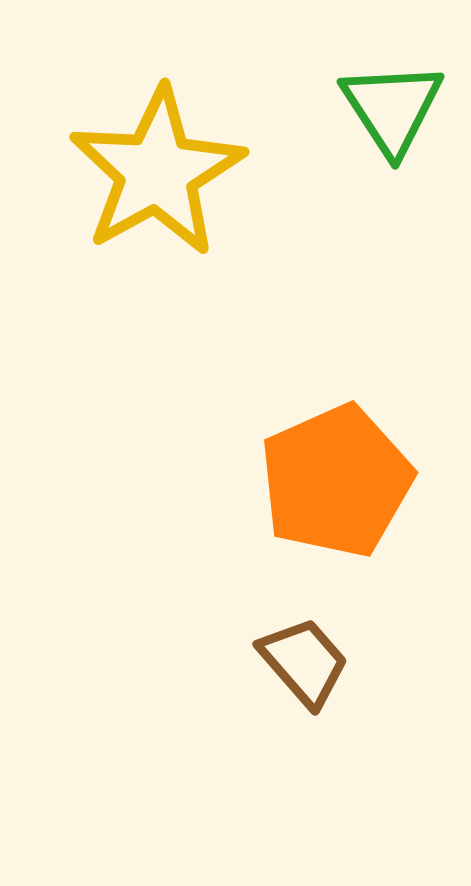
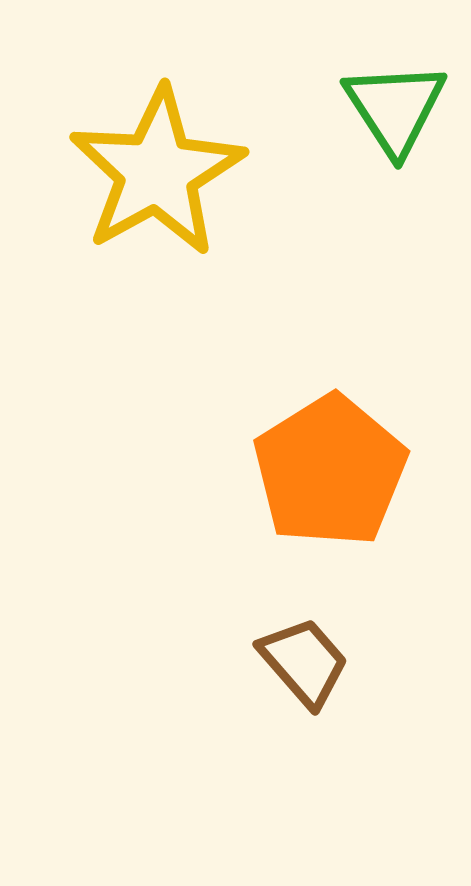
green triangle: moved 3 px right
orange pentagon: moved 6 px left, 10 px up; rotated 8 degrees counterclockwise
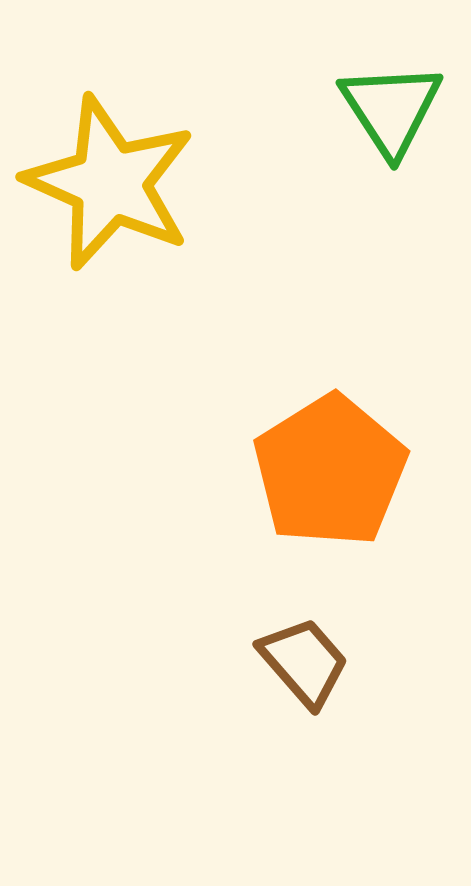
green triangle: moved 4 px left, 1 px down
yellow star: moved 47 px left, 11 px down; rotated 19 degrees counterclockwise
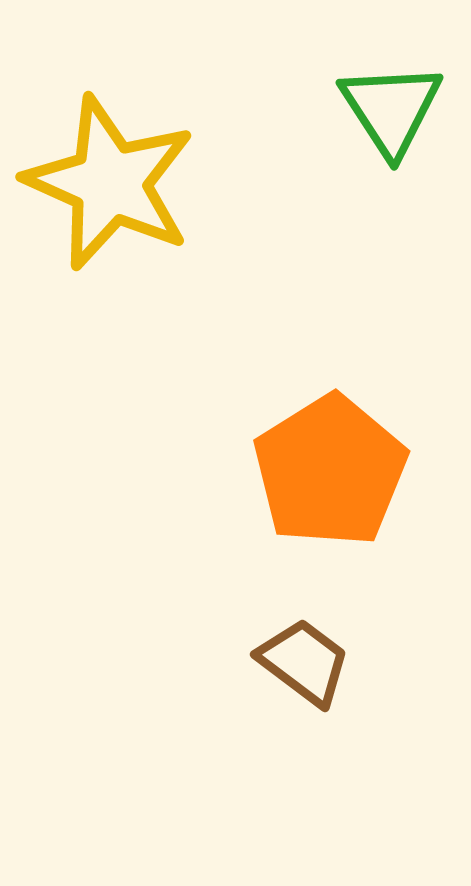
brown trapezoid: rotated 12 degrees counterclockwise
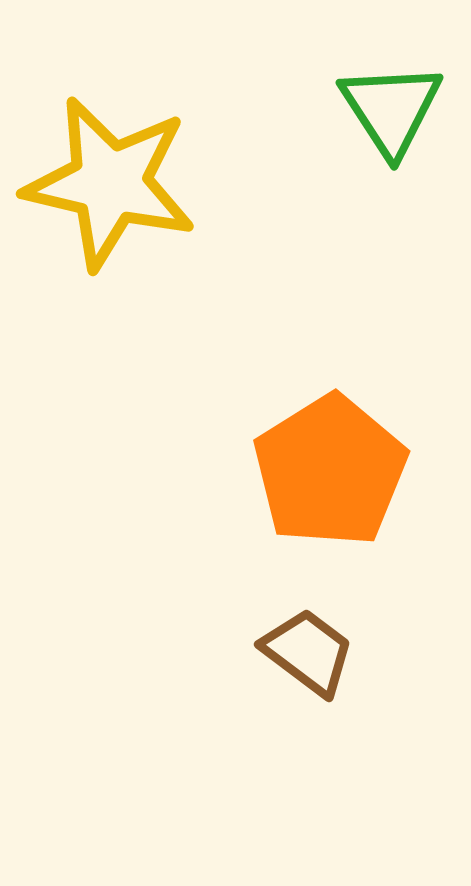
yellow star: rotated 11 degrees counterclockwise
brown trapezoid: moved 4 px right, 10 px up
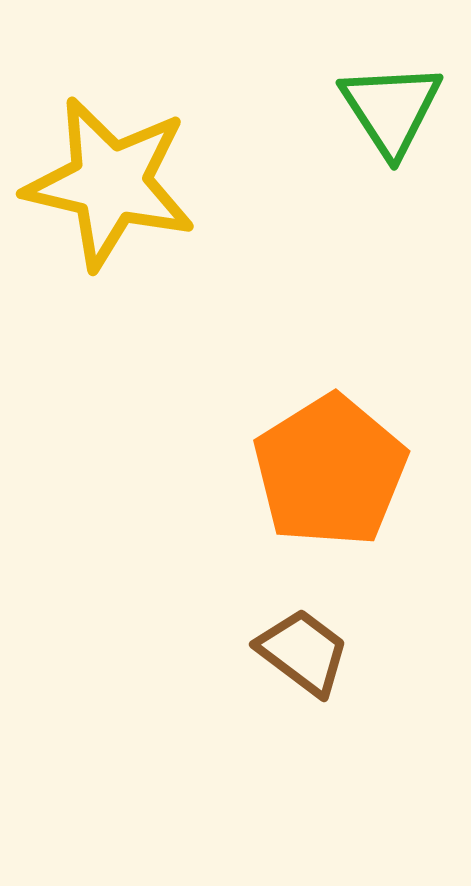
brown trapezoid: moved 5 px left
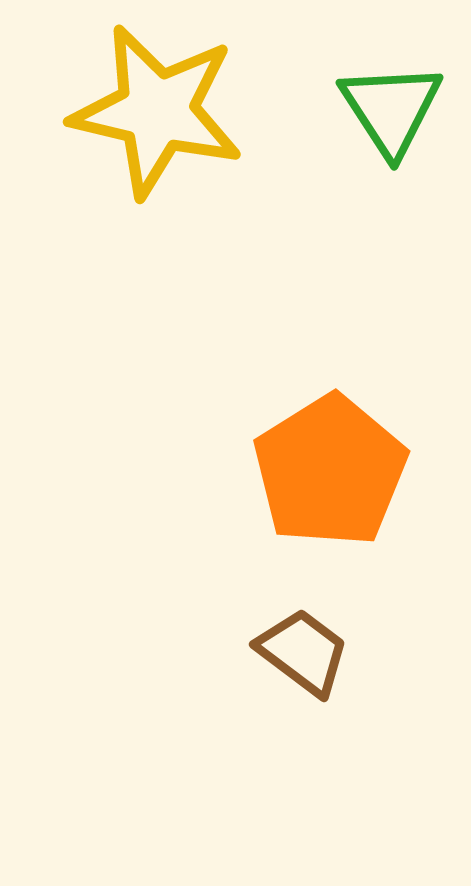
yellow star: moved 47 px right, 72 px up
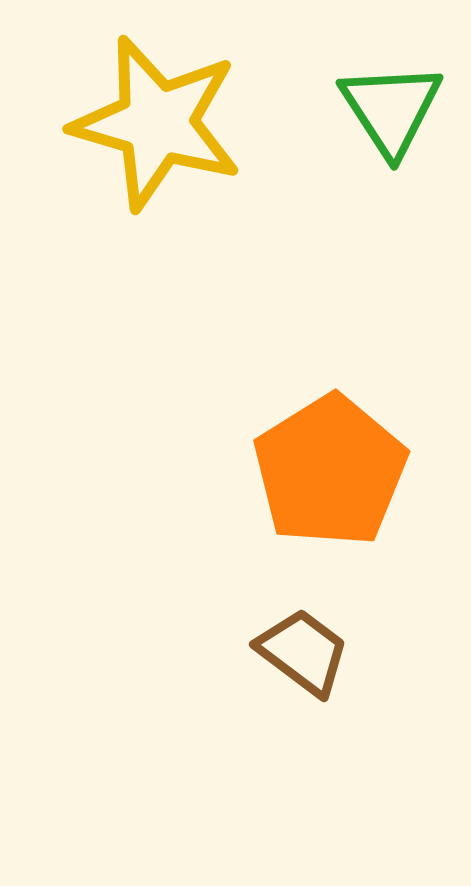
yellow star: moved 12 px down; rotated 3 degrees clockwise
